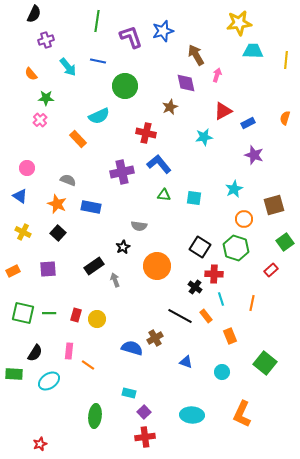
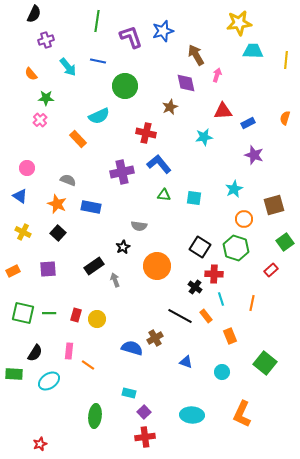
red triangle at (223, 111): rotated 24 degrees clockwise
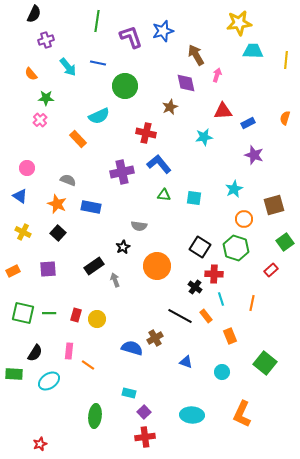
blue line at (98, 61): moved 2 px down
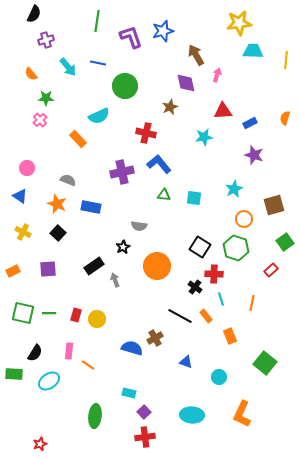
blue rectangle at (248, 123): moved 2 px right
cyan circle at (222, 372): moved 3 px left, 5 px down
